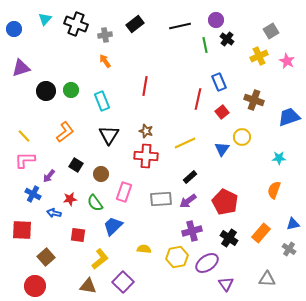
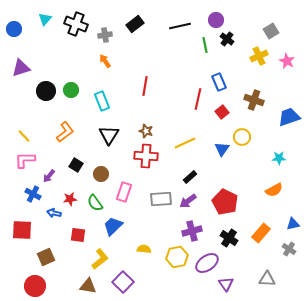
orange semicircle at (274, 190): rotated 138 degrees counterclockwise
brown square at (46, 257): rotated 18 degrees clockwise
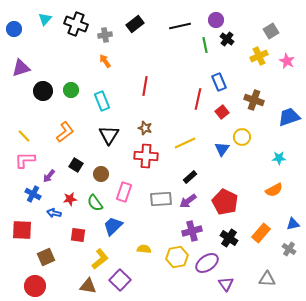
black circle at (46, 91): moved 3 px left
brown star at (146, 131): moved 1 px left, 3 px up
purple square at (123, 282): moved 3 px left, 2 px up
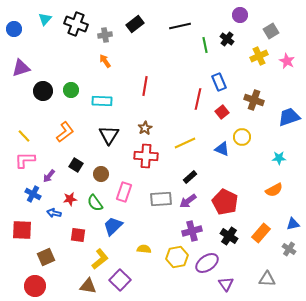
purple circle at (216, 20): moved 24 px right, 5 px up
cyan rectangle at (102, 101): rotated 66 degrees counterclockwise
brown star at (145, 128): rotated 24 degrees clockwise
blue triangle at (222, 149): rotated 42 degrees counterclockwise
black cross at (229, 238): moved 2 px up
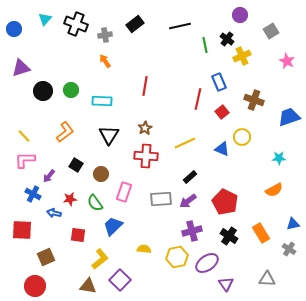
yellow cross at (259, 56): moved 17 px left
orange rectangle at (261, 233): rotated 72 degrees counterclockwise
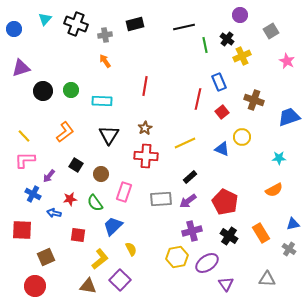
black rectangle at (135, 24): rotated 24 degrees clockwise
black line at (180, 26): moved 4 px right, 1 px down
yellow semicircle at (144, 249): moved 13 px left; rotated 56 degrees clockwise
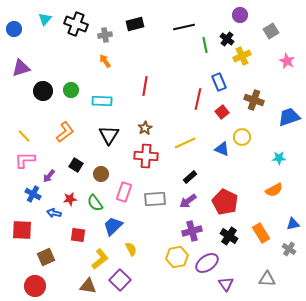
gray rectangle at (161, 199): moved 6 px left
